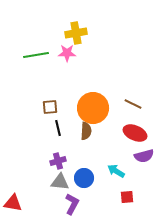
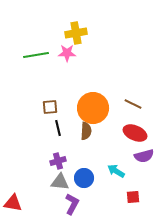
red square: moved 6 px right
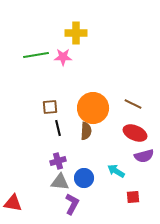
yellow cross: rotated 10 degrees clockwise
pink star: moved 4 px left, 4 px down
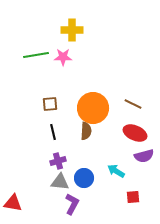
yellow cross: moved 4 px left, 3 px up
brown square: moved 3 px up
black line: moved 5 px left, 4 px down
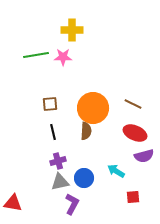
gray triangle: rotated 18 degrees counterclockwise
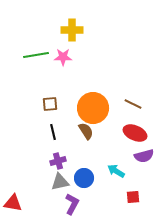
brown semicircle: rotated 36 degrees counterclockwise
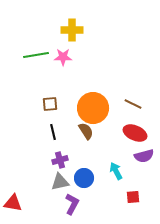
purple cross: moved 2 px right, 1 px up
cyan arrow: rotated 30 degrees clockwise
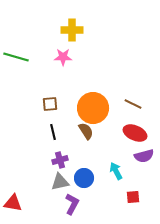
green line: moved 20 px left, 2 px down; rotated 25 degrees clockwise
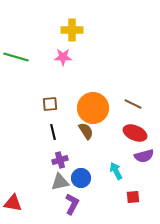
blue circle: moved 3 px left
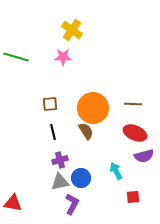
yellow cross: rotated 35 degrees clockwise
brown line: rotated 24 degrees counterclockwise
